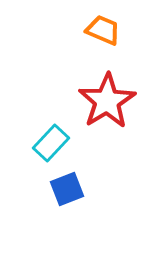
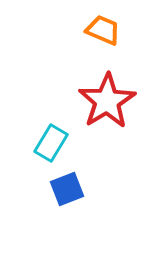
cyan rectangle: rotated 12 degrees counterclockwise
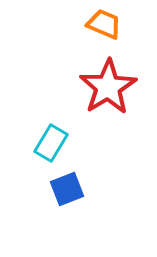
orange trapezoid: moved 1 px right, 6 px up
red star: moved 1 px right, 14 px up
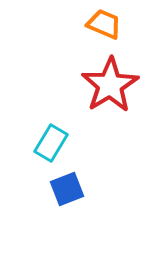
red star: moved 2 px right, 2 px up
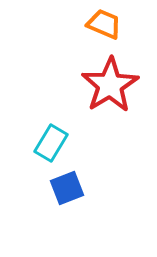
blue square: moved 1 px up
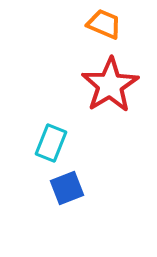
cyan rectangle: rotated 9 degrees counterclockwise
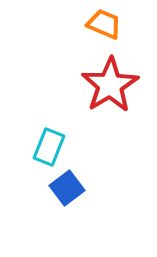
cyan rectangle: moved 2 px left, 4 px down
blue square: rotated 16 degrees counterclockwise
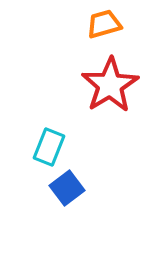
orange trapezoid: rotated 39 degrees counterclockwise
